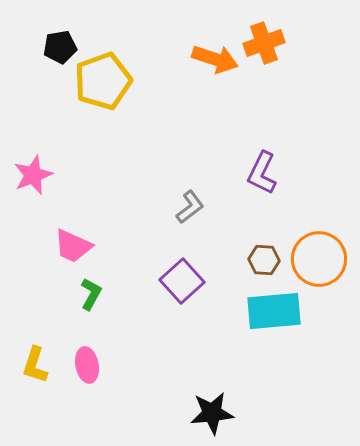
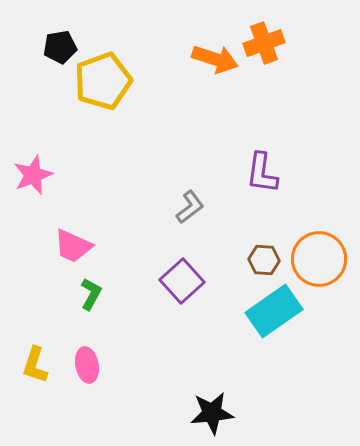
purple L-shape: rotated 18 degrees counterclockwise
cyan rectangle: rotated 30 degrees counterclockwise
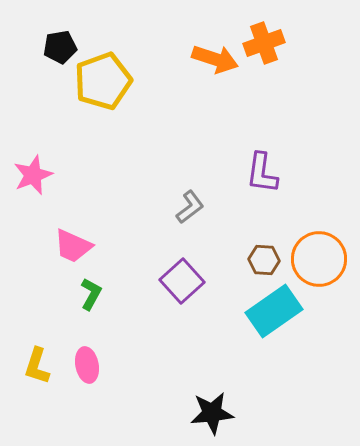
yellow L-shape: moved 2 px right, 1 px down
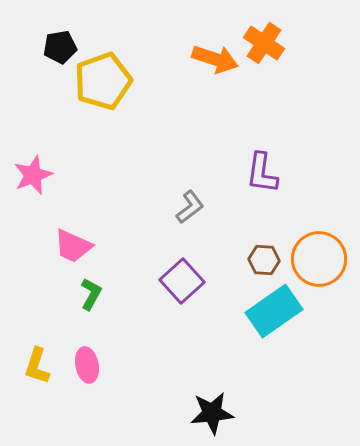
orange cross: rotated 36 degrees counterclockwise
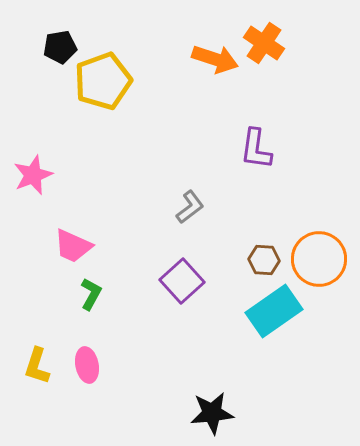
purple L-shape: moved 6 px left, 24 px up
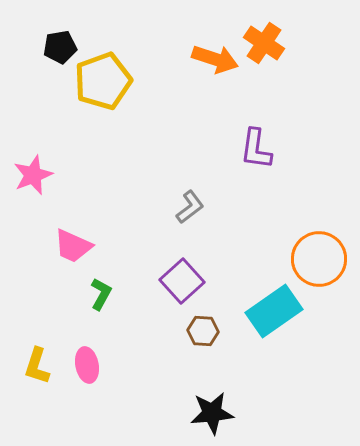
brown hexagon: moved 61 px left, 71 px down
green L-shape: moved 10 px right
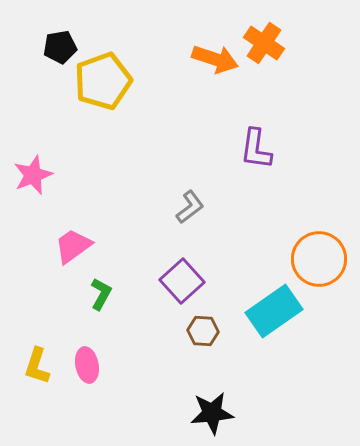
pink trapezoid: rotated 120 degrees clockwise
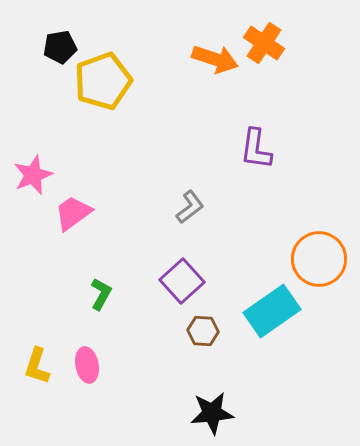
pink trapezoid: moved 33 px up
cyan rectangle: moved 2 px left
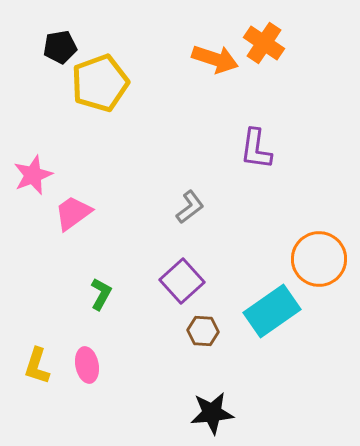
yellow pentagon: moved 3 px left, 2 px down
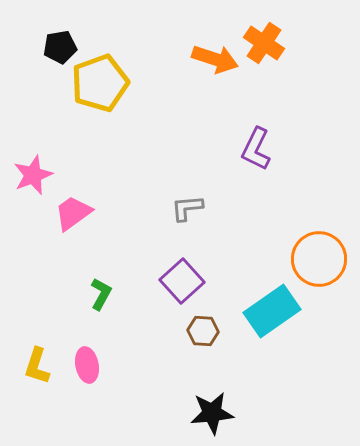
purple L-shape: rotated 18 degrees clockwise
gray L-shape: moved 3 px left, 1 px down; rotated 148 degrees counterclockwise
